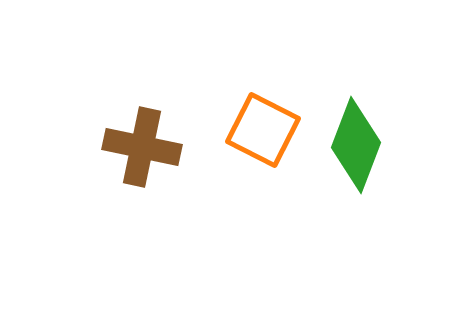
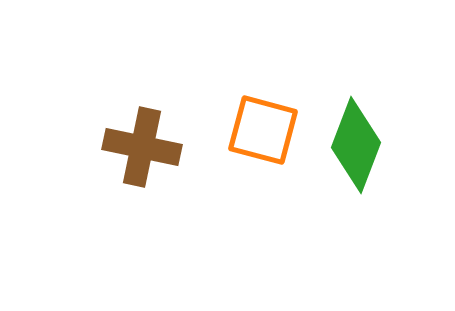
orange square: rotated 12 degrees counterclockwise
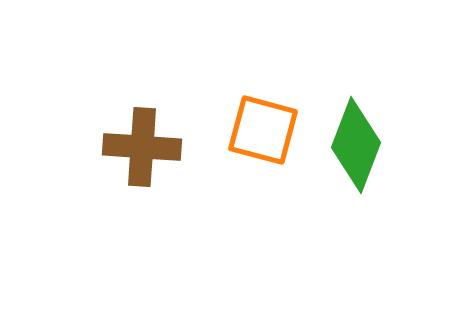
brown cross: rotated 8 degrees counterclockwise
